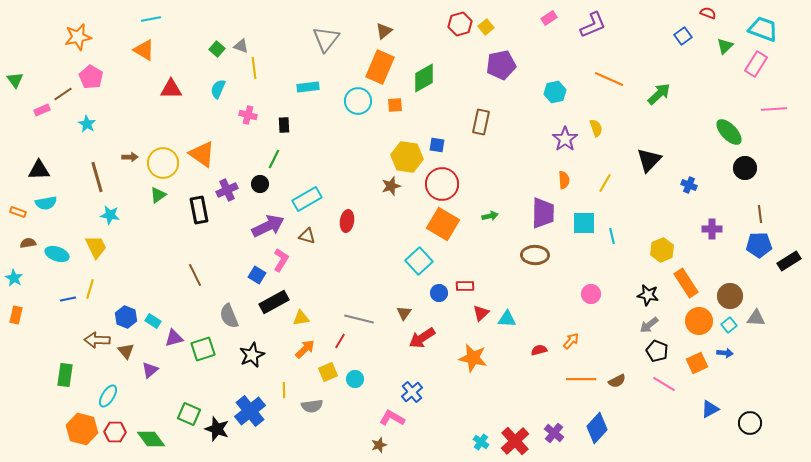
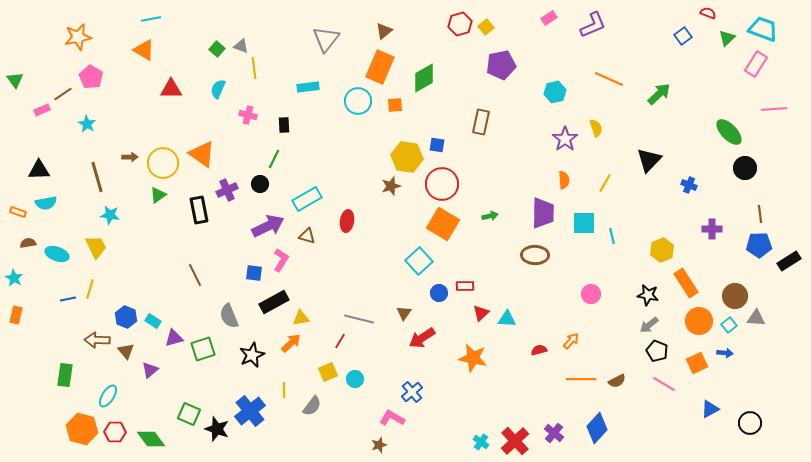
green triangle at (725, 46): moved 2 px right, 8 px up
blue square at (257, 275): moved 3 px left, 2 px up; rotated 24 degrees counterclockwise
brown circle at (730, 296): moved 5 px right
orange arrow at (305, 349): moved 14 px left, 6 px up
gray semicircle at (312, 406): rotated 45 degrees counterclockwise
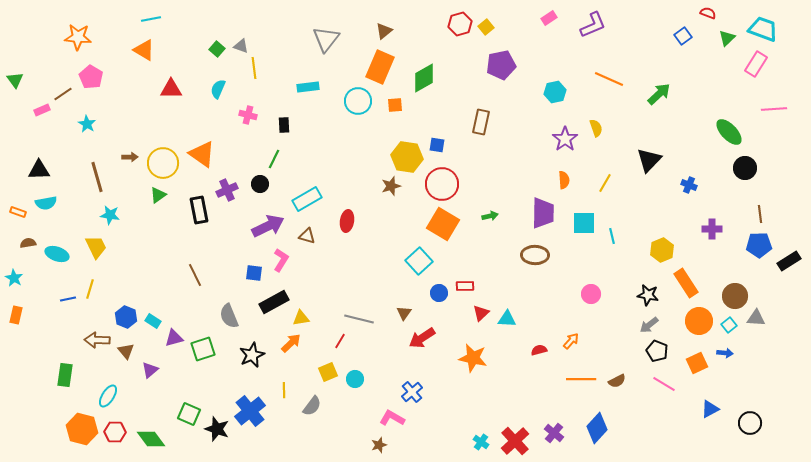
orange star at (78, 37): rotated 16 degrees clockwise
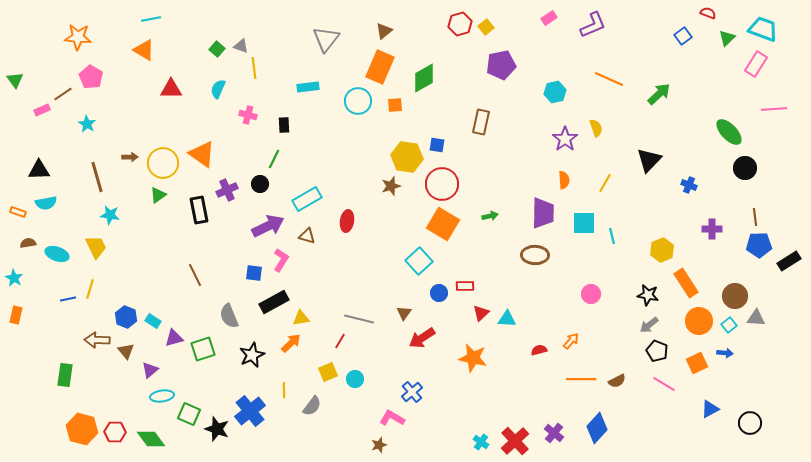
brown line at (760, 214): moved 5 px left, 3 px down
cyan ellipse at (108, 396): moved 54 px right; rotated 50 degrees clockwise
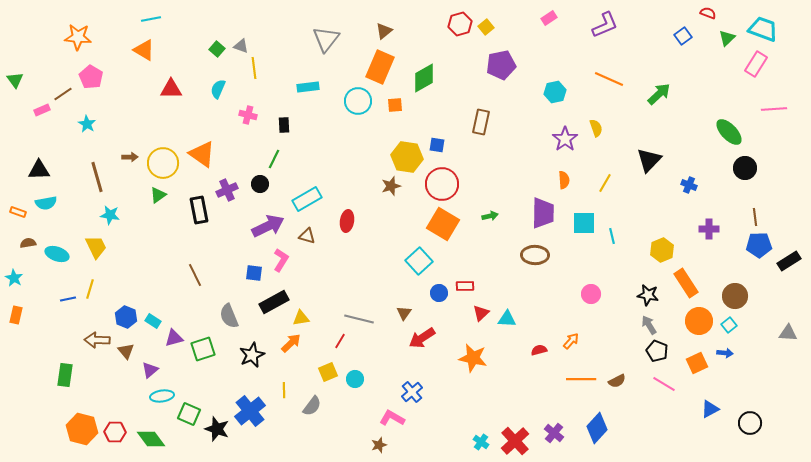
purple L-shape at (593, 25): moved 12 px right
purple cross at (712, 229): moved 3 px left
gray triangle at (756, 318): moved 32 px right, 15 px down
gray arrow at (649, 325): rotated 96 degrees clockwise
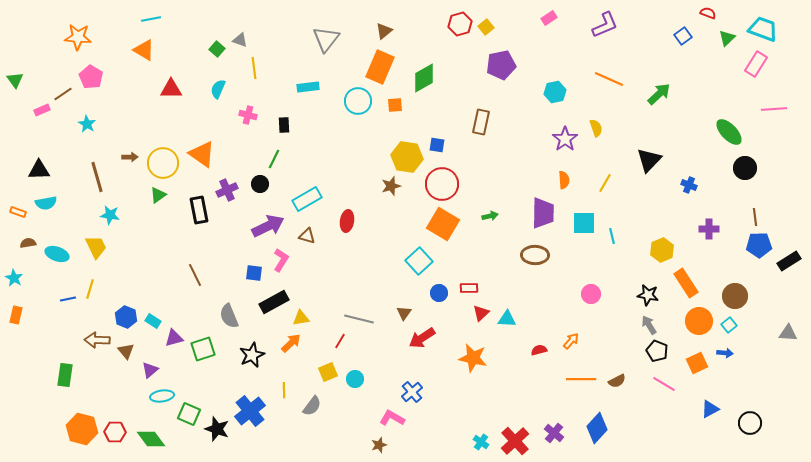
gray triangle at (241, 46): moved 1 px left, 6 px up
red rectangle at (465, 286): moved 4 px right, 2 px down
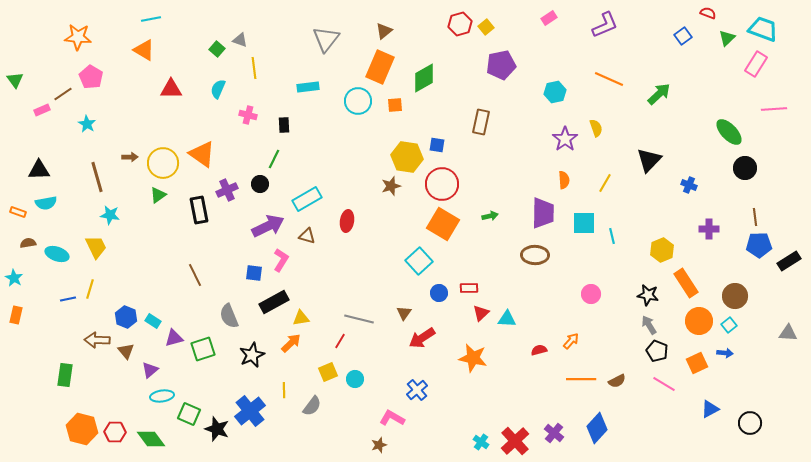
blue cross at (412, 392): moved 5 px right, 2 px up
